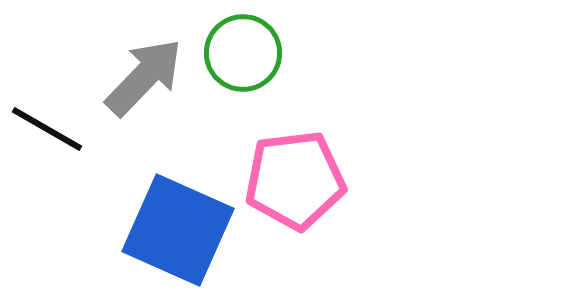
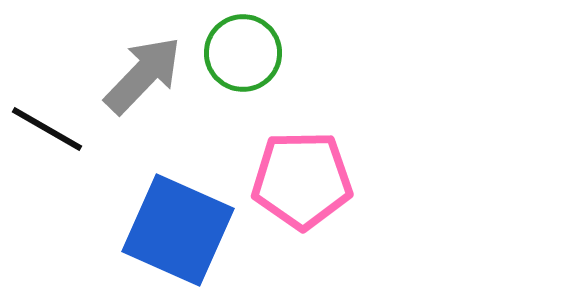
gray arrow: moved 1 px left, 2 px up
pink pentagon: moved 7 px right; rotated 6 degrees clockwise
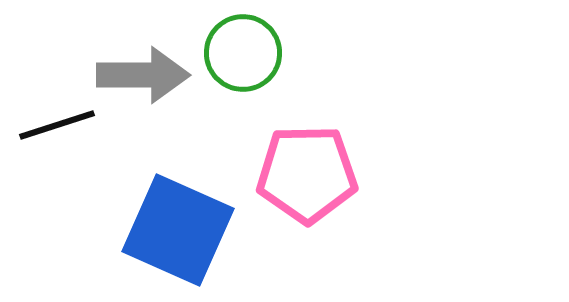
gray arrow: rotated 46 degrees clockwise
black line: moved 10 px right, 4 px up; rotated 48 degrees counterclockwise
pink pentagon: moved 5 px right, 6 px up
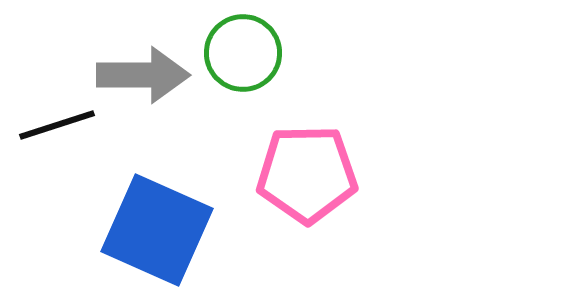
blue square: moved 21 px left
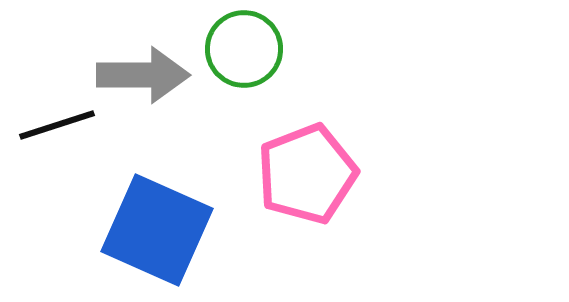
green circle: moved 1 px right, 4 px up
pink pentagon: rotated 20 degrees counterclockwise
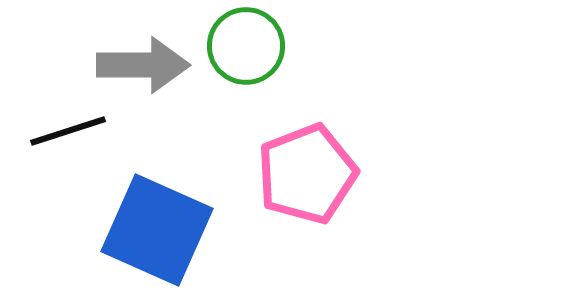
green circle: moved 2 px right, 3 px up
gray arrow: moved 10 px up
black line: moved 11 px right, 6 px down
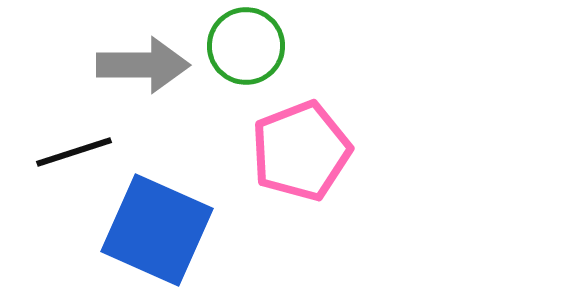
black line: moved 6 px right, 21 px down
pink pentagon: moved 6 px left, 23 px up
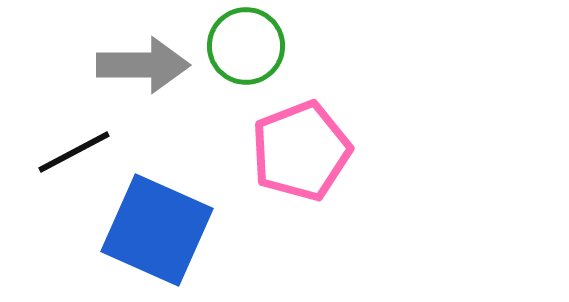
black line: rotated 10 degrees counterclockwise
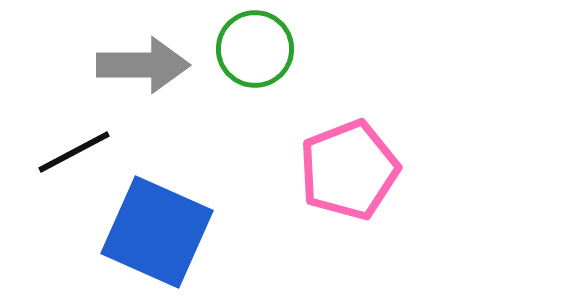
green circle: moved 9 px right, 3 px down
pink pentagon: moved 48 px right, 19 px down
blue square: moved 2 px down
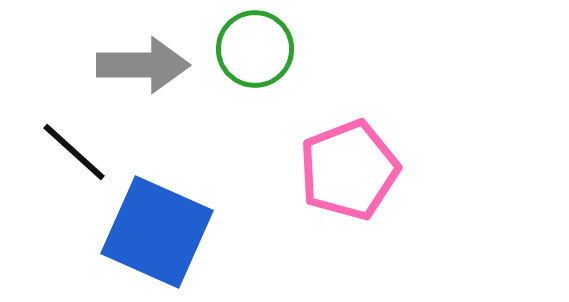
black line: rotated 70 degrees clockwise
